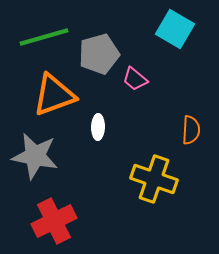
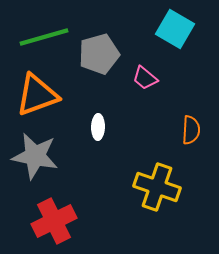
pink trapezoid: moved 10 px right, 1 px up
orange triangle: moved 17 px left
yellow cross: moved 3 px right, 8 px down
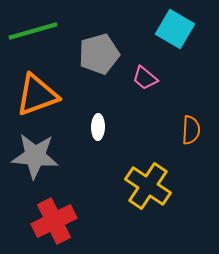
green line: moved 11 px left, 6 px up
gray star: rotated 6 degrees counterclockwise
yellow cross: moved 9 px left, 1 px up; rotated 15 degrees clockwise
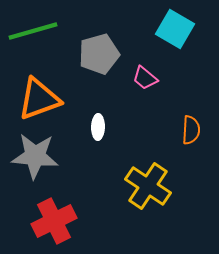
orange triangle: moved 2 px right, 4 px down
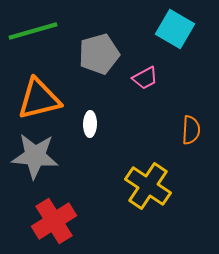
pink trapezoid: rotated 68 degrees counterclockwise
orange triangle: rotated 6 degrees clockwise
white ellipse: moved 8 px left, 3 px up
red cross: rotated 6 degrees counterclockwise
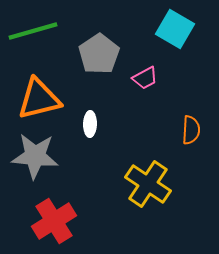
gray pentagon: rotated 18 degrees counterclockwise
yellow cross: moved 2 px up
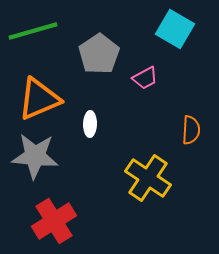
orange triangle: rotated 9 degrees counterclockwise
yellow cross: moved 6 px up
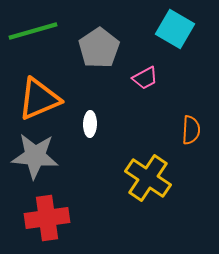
gray pentagon: moved 6 px up
red cross: moved 7 px left, 3 px up; rotated 24 degrees clockwise
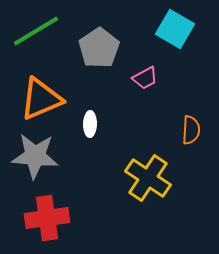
green line: moved 3 px right; rotated 15 degrees counterclockwise
orange triangle: moved 2 px right
